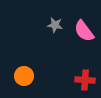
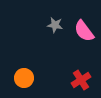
orange circle: moved 2 px down
red cross: moved 4 px left; rotated 36 degrees counterclockwise
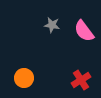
gray star: moved 3 px left
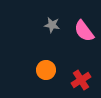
orange circle: moved 22 px right, 8 px up
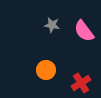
red cross: moved 3 px down
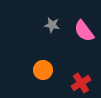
orange circle: moved 3 px left
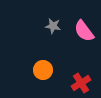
gray star: moved 1 px right, 1 px down
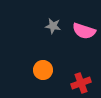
pink semicircle: rotated 35 degrees counterclockwise
red cross: rotated 12 degrees clockwise
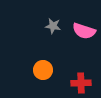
red cross: rotated 18 degrees clockwise
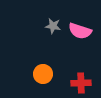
pink semicircle: moved 4 px left
orange circle: moved 4 px down
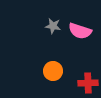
orange circle: moved 10 px right, 3 px up
red cross: moved 7 px right
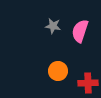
pink semicircle: rotated 90 degrees clockwise
orange circle: moved 5 px right
